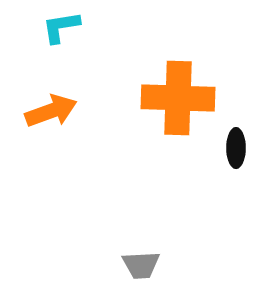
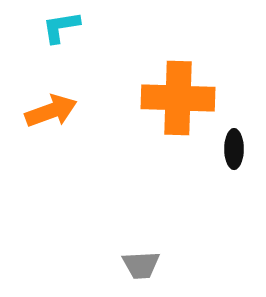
black ellipse: moved 2 px left, 1 px down
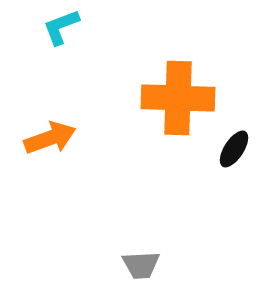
cyan L-shape: rotated 12 degrees counterclockwise
orange arrow: moved 1 px left, 27 px down
black ellipse: rotated 33 degrees clockwise
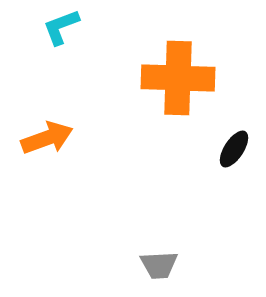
orange cross: moved 20 px up
orange arrow: moved 3 px left
gray trapezoid: moved 18 px right
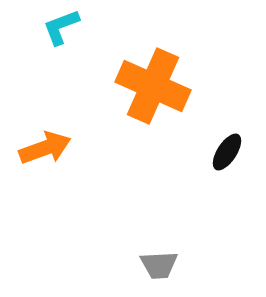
orange cross: moved 25 px left, 8 px down; rotated 22 degrees clockwise
orange arrow: moved 2 px left, 10 px down
black ellipse: moved 7 px left, 3 px down
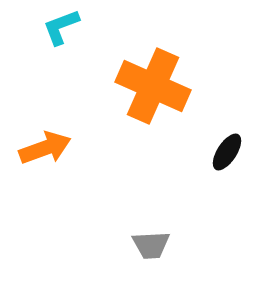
gray trapezoid: moved 8 px left, 20 px up
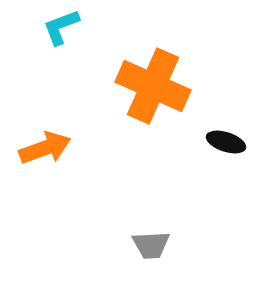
black ellipse: moved 1 px left, 10 px up; rotated 75 degrees clockwise
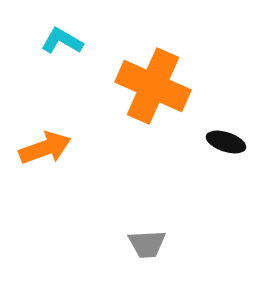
cyan L-shape: moved 1 px right, 14 px down; rotated 51 degrees clockwise
gray trapezoid: moved 4 px left, 1 px up
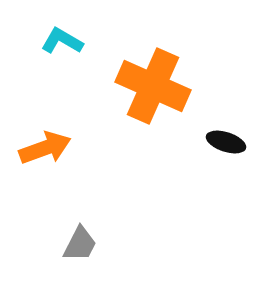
gray trapezoid: moved 67 px left; rotated 60 degrees counterclockwise
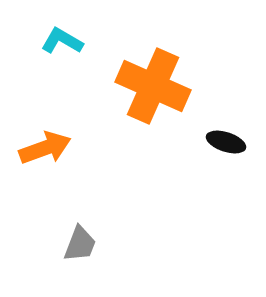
gray trapezoid: rotated 6 degrees counterclockwise
